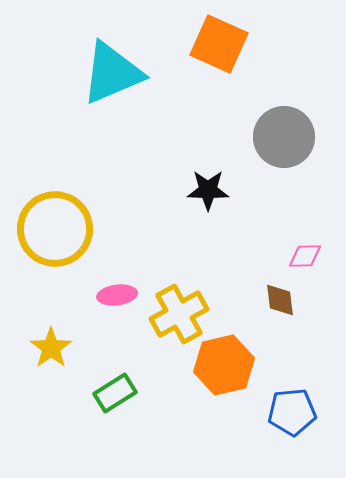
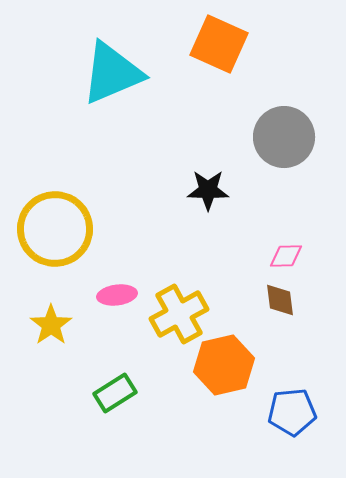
pink diamond: moved 19 px left
yellow star: moved 23 px up
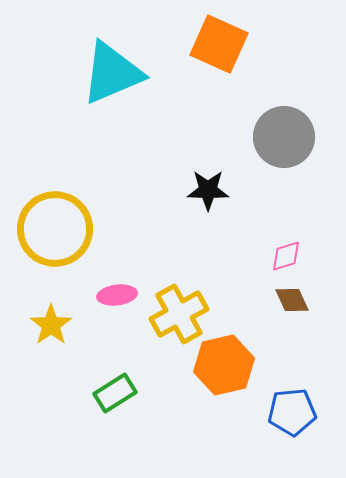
pink diamond: rotated 16 degrees counterclockwise
brown diamond: moved 12 px right; rotated 18 degrees counterclockwise
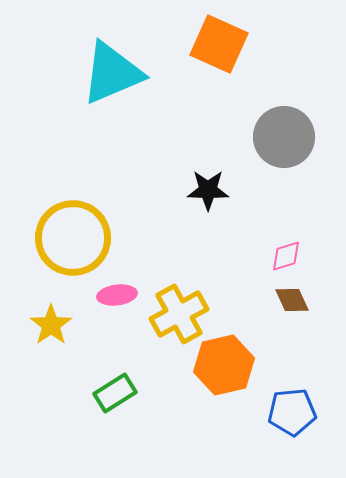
yellow circle: moved 18 px right, 9 px down
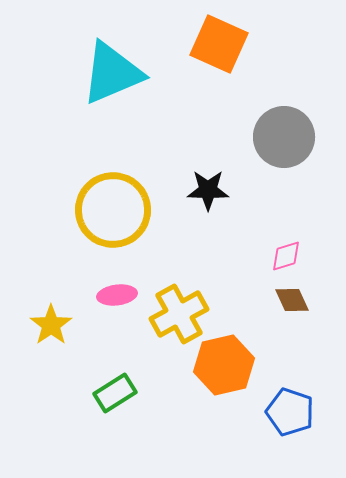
yellow circle: moved 40 px right, 28 px up
blue pentagon: moved 2 px left; rotated 24 degrees clockwise
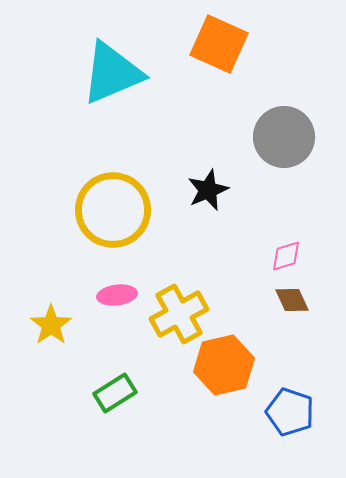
black star: rotated 24 degrees counterclockwise
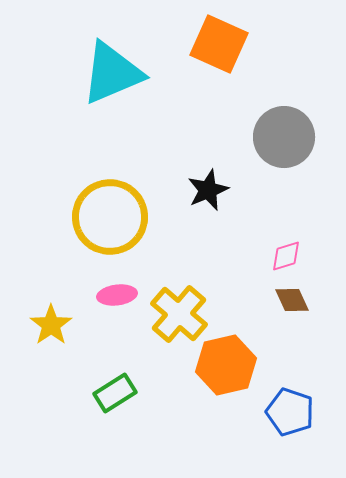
yellow circle: moved 3 px left, 7 px down
yellow cross: rotated 20 degrees counterclockwise
orange hexagon: moved 2 px right
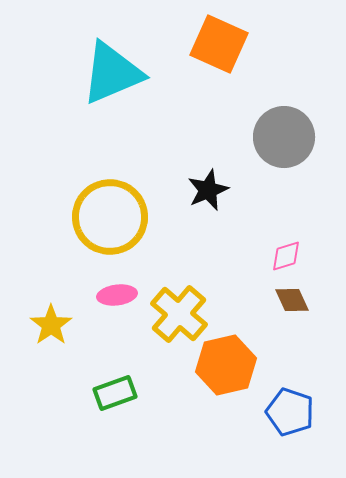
green rectangle: rotated 12 degrees clockwise
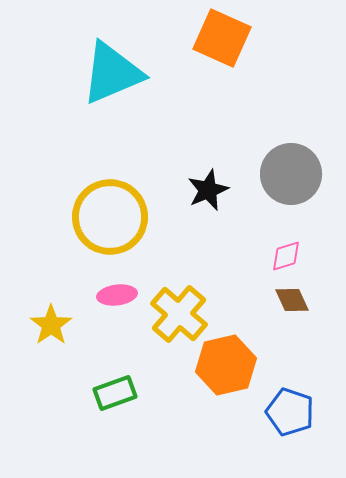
orange square: moved 3 px right, 6 px up
gray circle: moved 7 px right, 37 px down
